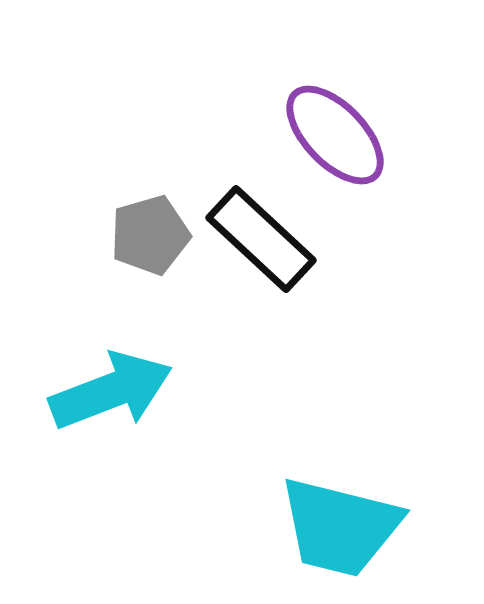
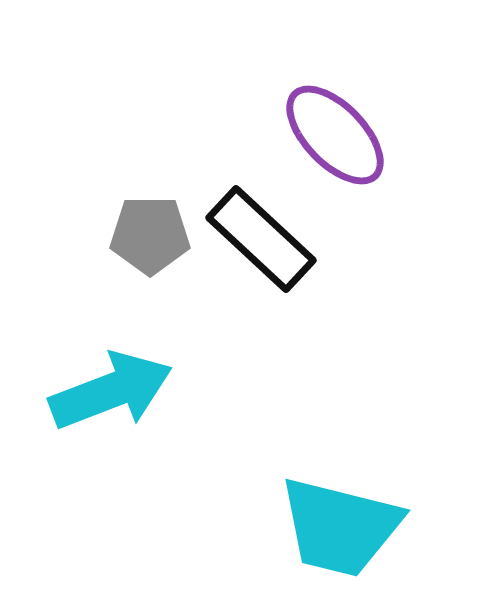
gray pentagon: rotated 16 degrees clockwise
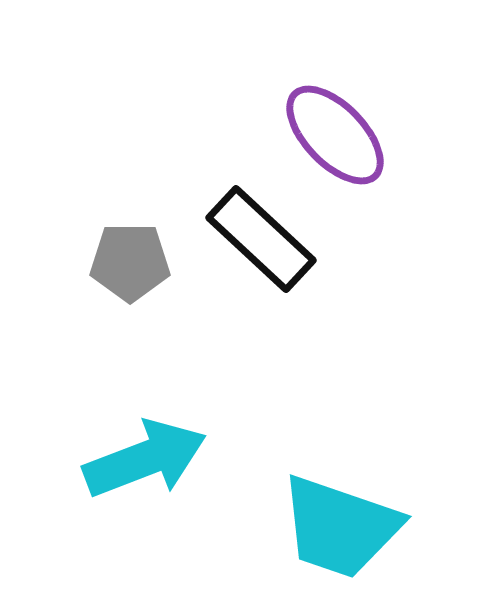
gray pentagon: moved 20 px left, 27 px down
cyan arrow: moved 34 px right, 68 px down
cyan trapezoid: rotated 5 degrees clockwise
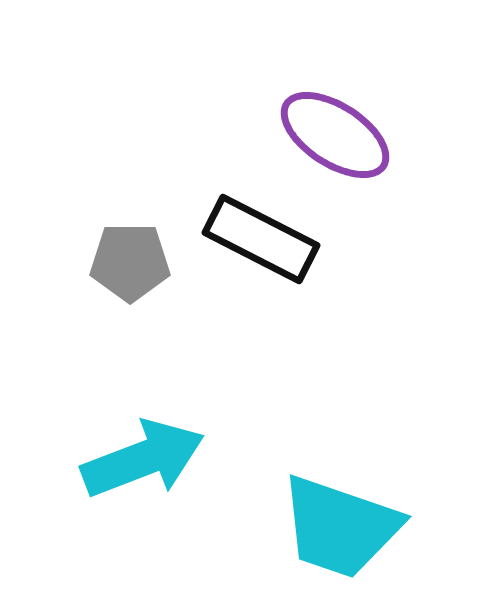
purple ellipse: rotated 13 degrees counterclockwise
black rectangle: rotated 16 degrees counterclockwise
cyan arrow: moved 2 px left
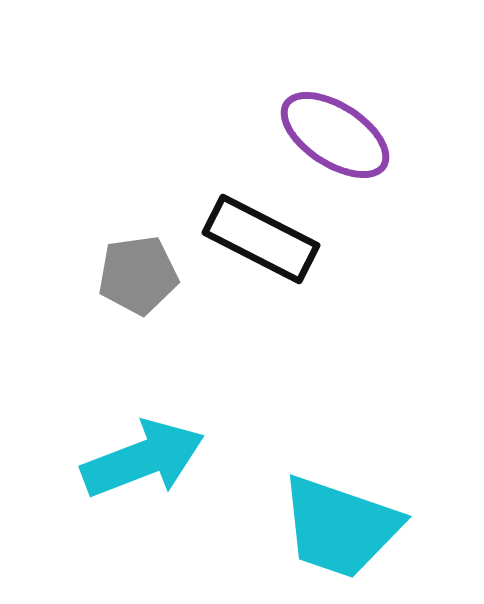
gray pentagon: moved 8 px right, 13 px down; rotated 8 degrees counterclockwise
